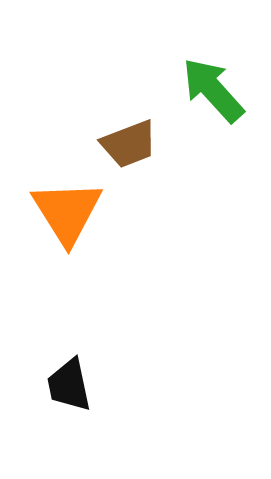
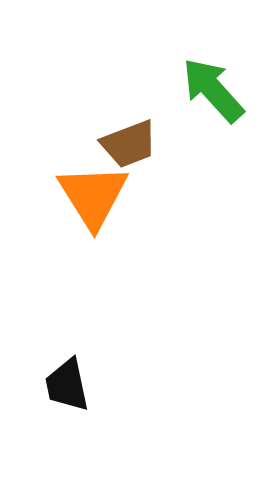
orange triangle: moved 26 px right, 16 px up
black trapezoid: moved 2 px left
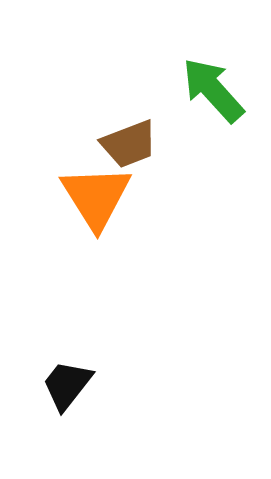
orange triangle: moved 3 px right, 1 px down
black trapezoid: rotated 50 degrees clockwise
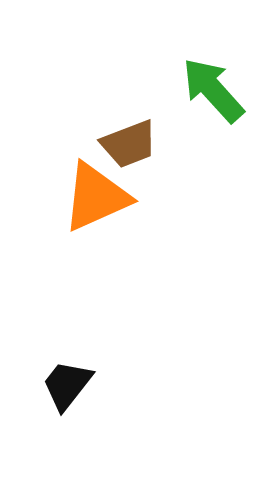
orange triangle: rotated 38 degrees clockwise
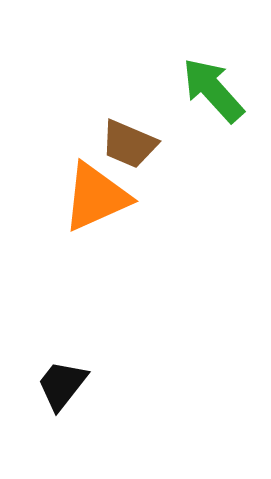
brown trapezoid: rotated 44 degrees clockwise
black trapezoid: moved 5 px left
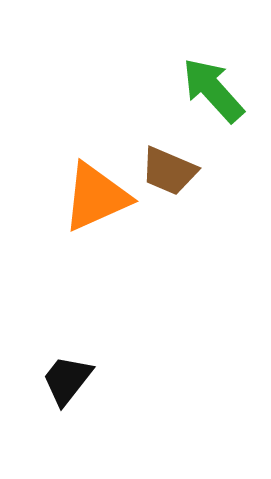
brown trapezoid: moved 40 px right, 27 px down
black trapezoid: moved 5 px right, 5 px up
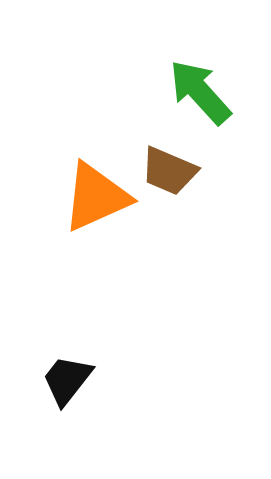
green arrow: moved 13 px left, 2 px down
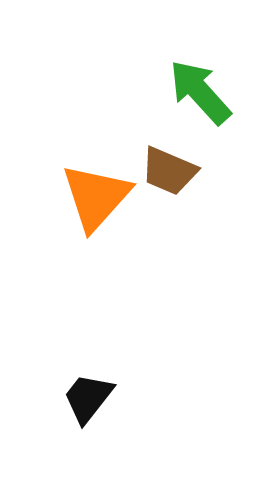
orange triangle: rotated 24 degrees counterclockwise
black trapezoid: moved 21 px right, 18 px down
